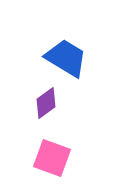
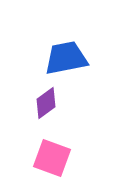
blue trapezoid: rotated 42 degrees counterclockwise
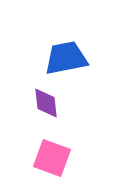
purple diamond: rotated 60 degrees counterclockwise
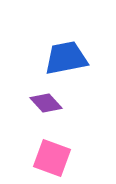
purple diamond: rotated 36 degrees counterclockwise
